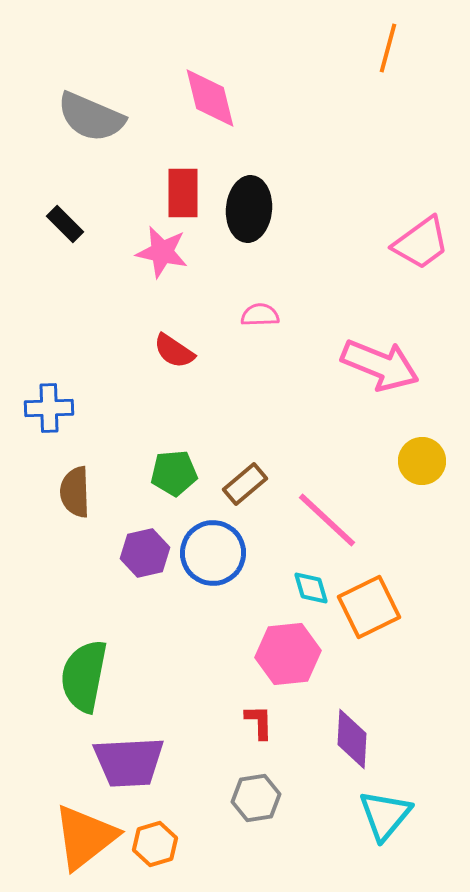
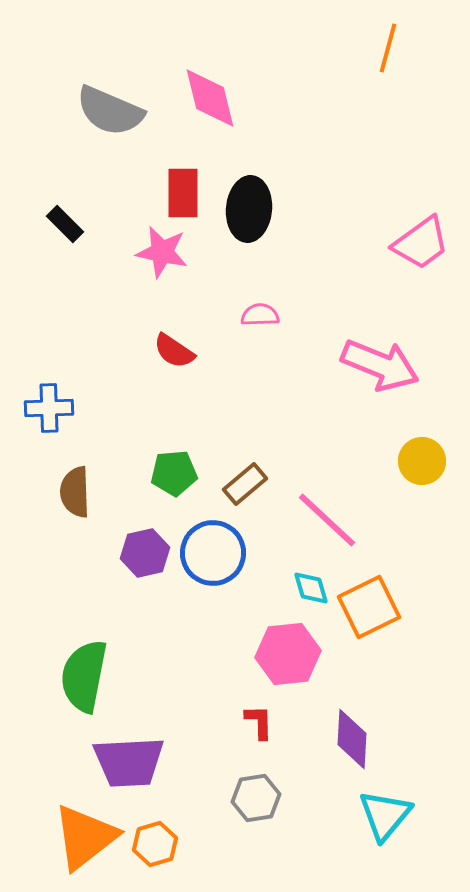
gray semicircle: moved 19 px right, 6 px up
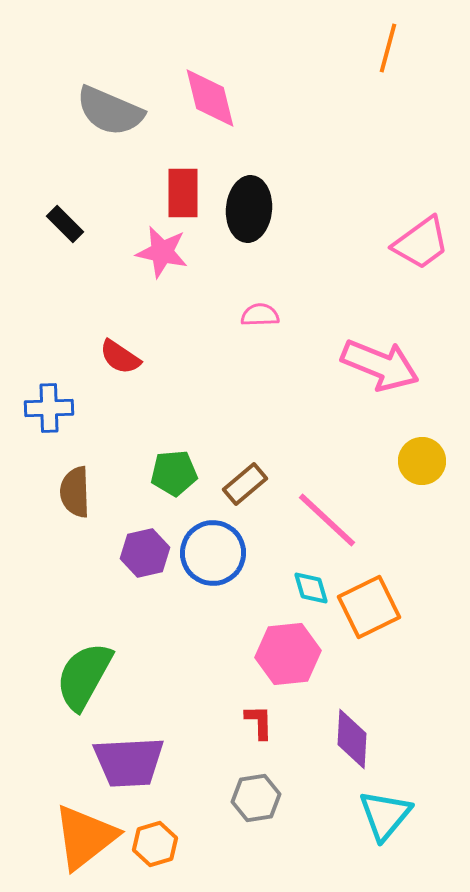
red semicircle: moved 54 px left, 6 px down
green semicircle: rotated 18 degrees clockwise
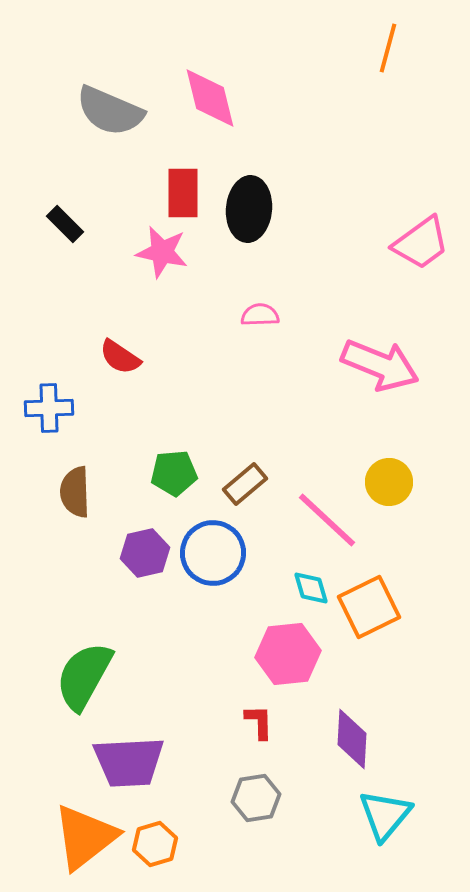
yellow circle: moved 33 px left, 21 px down
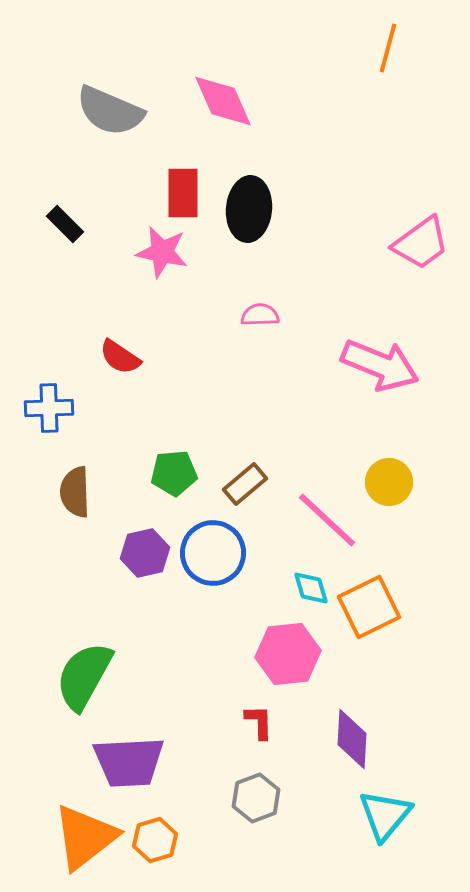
pink diamond: moved 13 px right, 3 px down; rotated 10 degrees counterclockwise
gray hexagon: rotated 12 degrees counterclockwise
orange hexagon: moved 4 px up
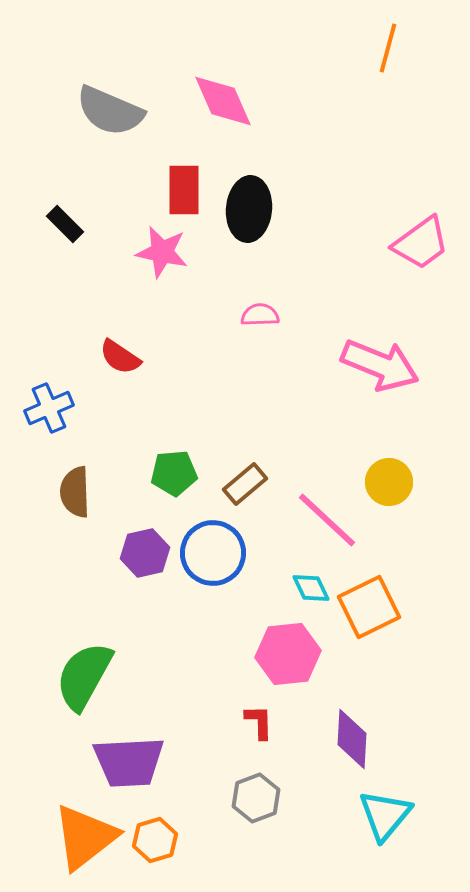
red rectangle: moved 1 px right, 3 px up
blue cross: rotated 21 degrees counterclockwise
cyan diamond: rotated 9 degrees counterclockwise
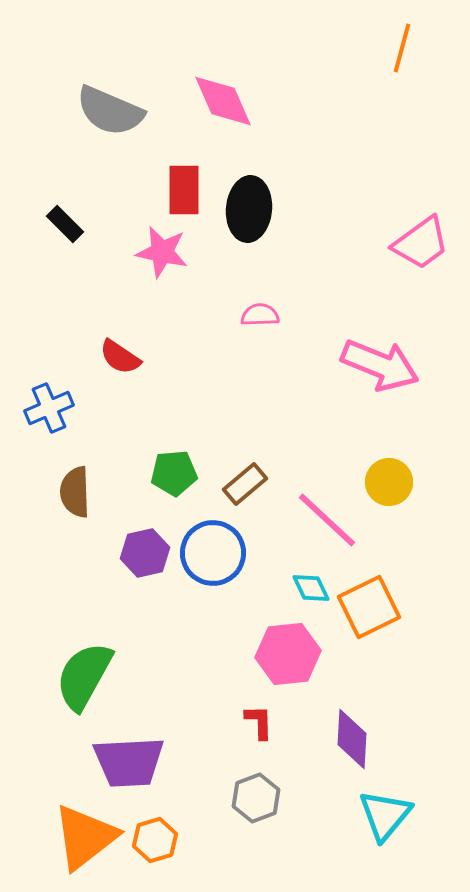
orange line: moved 14 px right
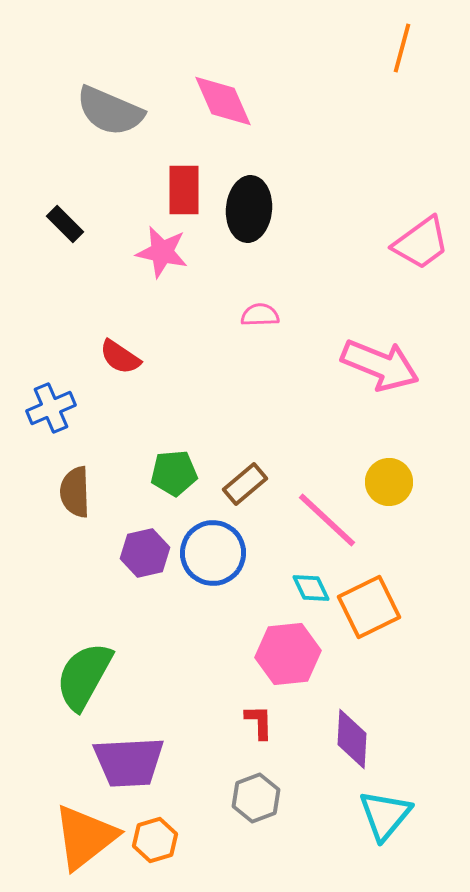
blue cross: moved 2 px right
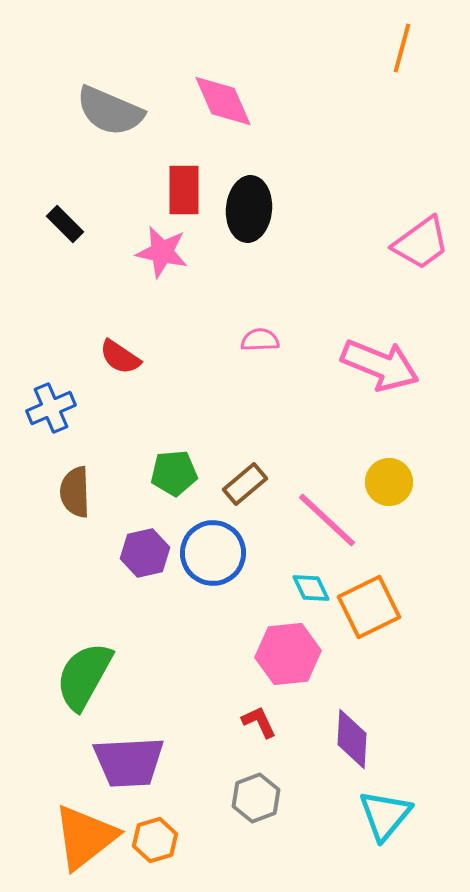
pink semicircle: moved 25 px down
red L-shape: rotated 24 degrees counterclockwise
